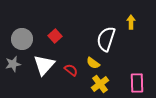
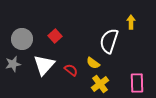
white semicircle: moved 3 px right, 2 px down
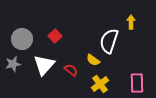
yellow semicircle: moved 3 px up
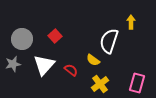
pink rectangle: rotated 18 degrees clockwise
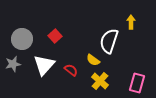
yellow cross: moved 3 px up; rotated 12 degrees counterclockwise
